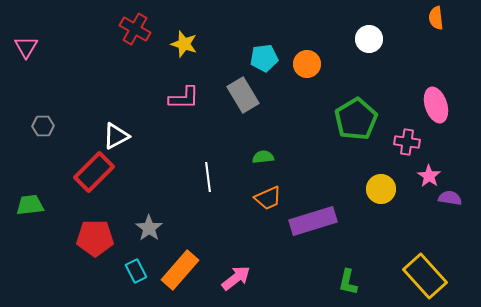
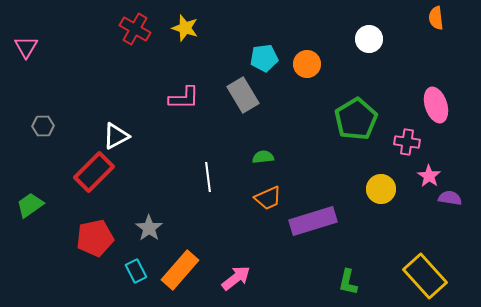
yellow star: moved 1 px right, 16 px up
green trapezoid: rotated 28 degrees counterclockwise
red pentagon: rotated 12 degrees counterclockwise
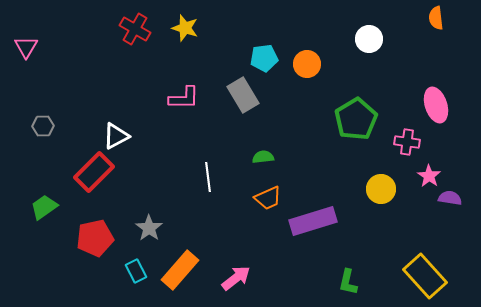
green trapezoid: moved 14 px right, 2 px down
